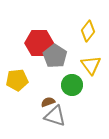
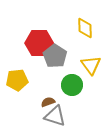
yellow diamond: moved 3 px left, 3 px up; rotated 40 degrees counterclockwise
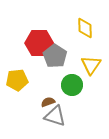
yellow triangle: rotated 10 degrees clockwise
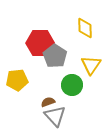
red hexagon: moved 1 px right
gray triangle: rotated 30 degrees clockwise
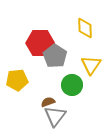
gray triangle: rotated 20 degrees clockwise
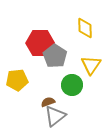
gray triangle: rotated 15 degrees clockwise
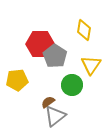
yellow diamond: moved 1 px left, 2 px down; rotated 10 degrees clockwise
red hexagon: moved 1 px down
brown semicircle: rotated 16 degrees counterclockwise
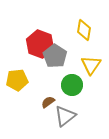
red hexagon: rotated 20 degrees clockwise
gray triangle: moved 10 px right
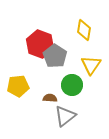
yellow pentagon: moved 1 px right, 6 px down
brown semicircle: moved 2 px right, 4 px up; rotated 40 degrees clockwise
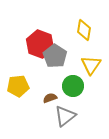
green circle: moved 1 px right, 1 px down
brown semicircle: rotated 24 degrees counterclockwise
